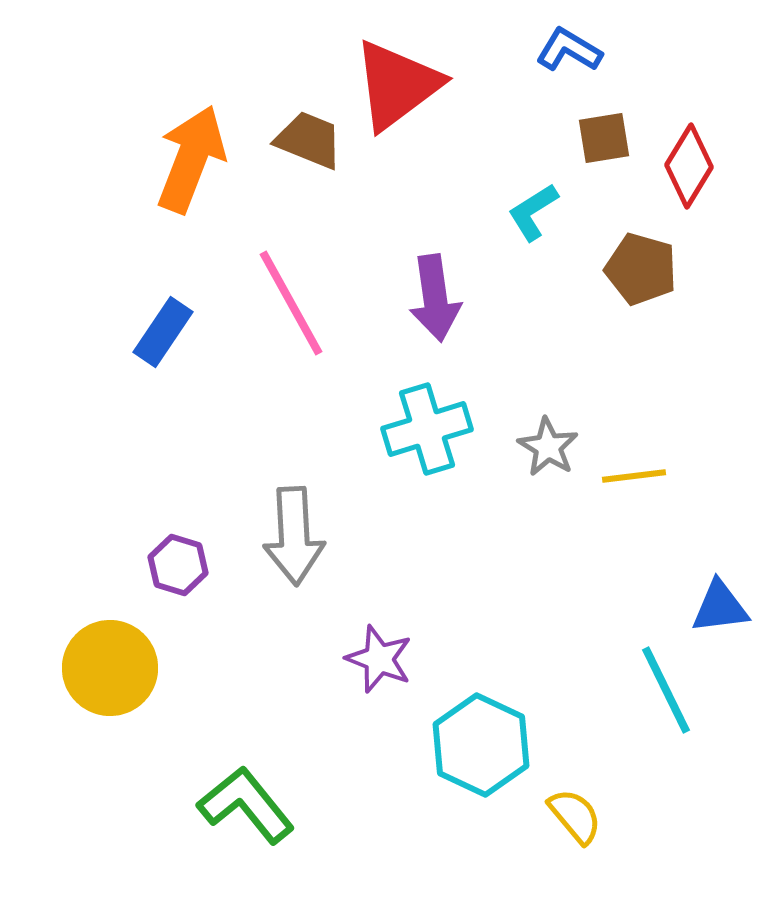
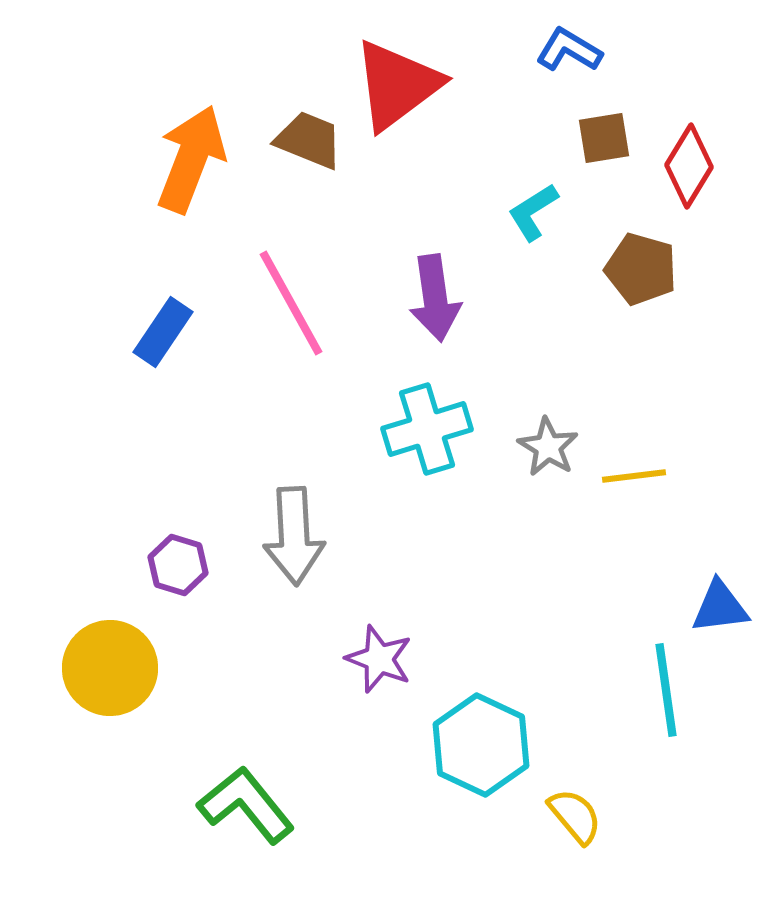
cyan line: rotated 18 degrees clockwise
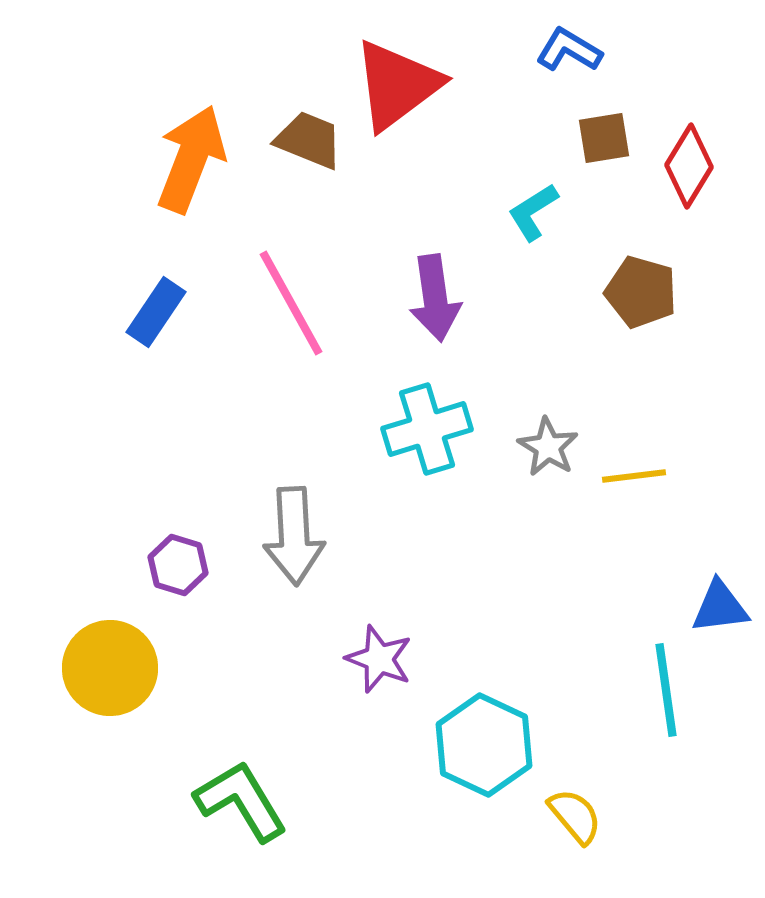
brown pentagon: moved 23 px down
blue rectangle: moved 7 px left, 20 px up
cyan hexagon: moved 3 px right
green L-shape: moved 5 px left, 4 px up; rotated 8 degrees clockwise
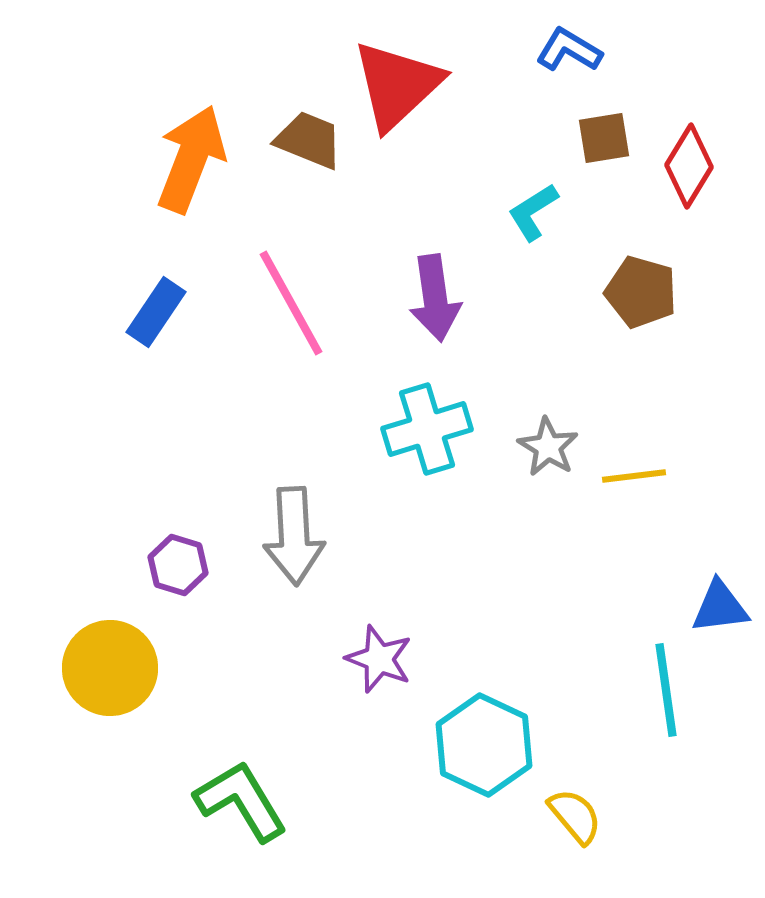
red triangle: rotated 6 degrees counterclockwise
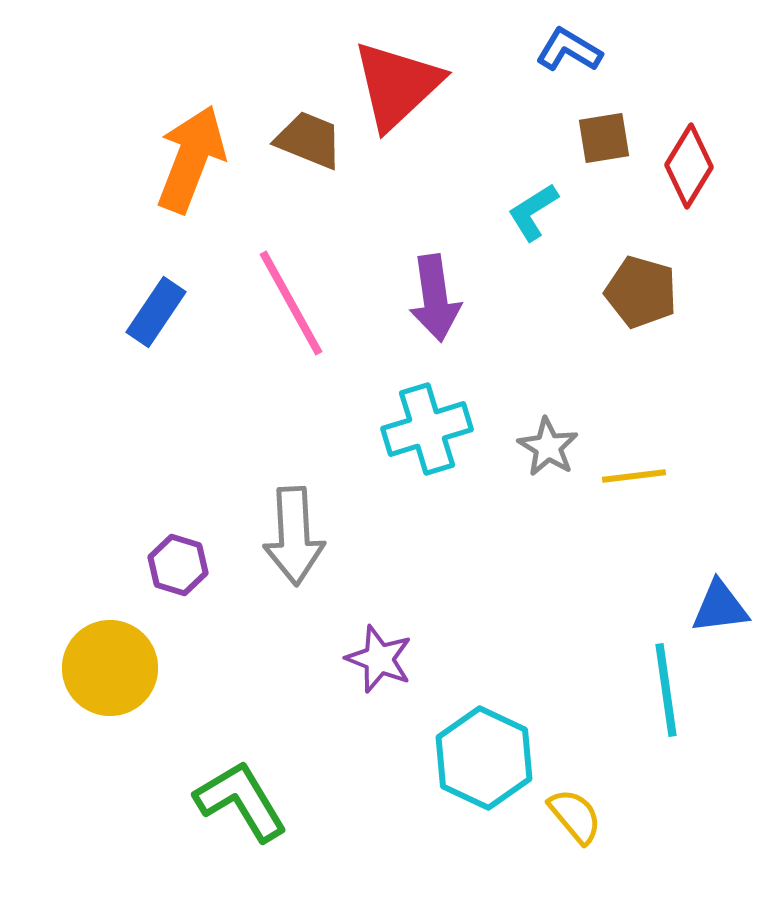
cyan hexagon: moved 13 px down
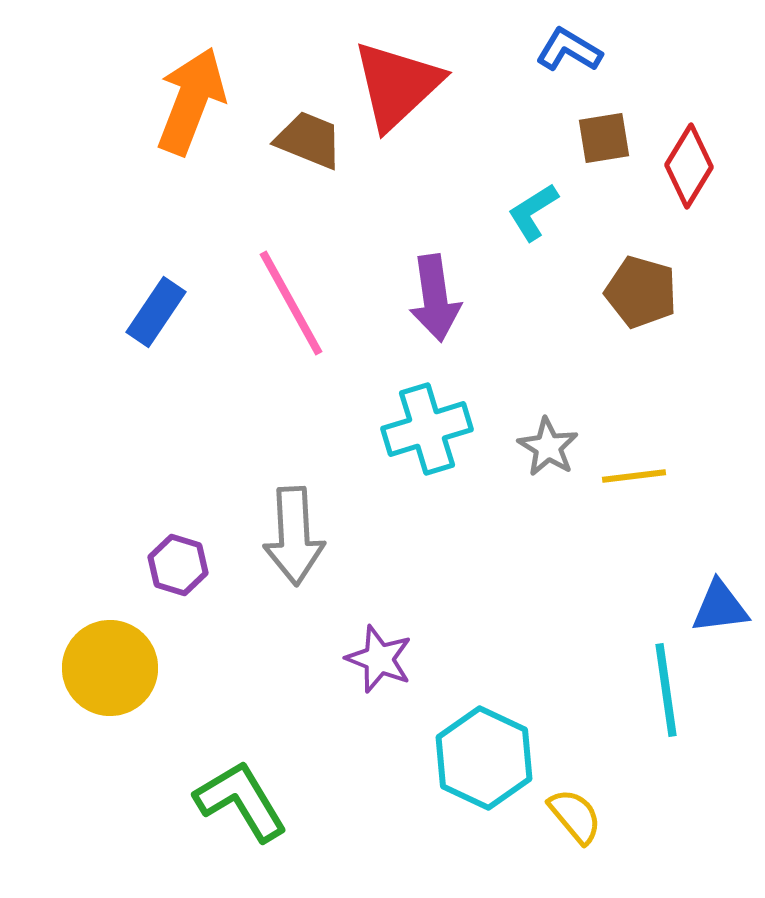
orange arrow: moved 58 px up
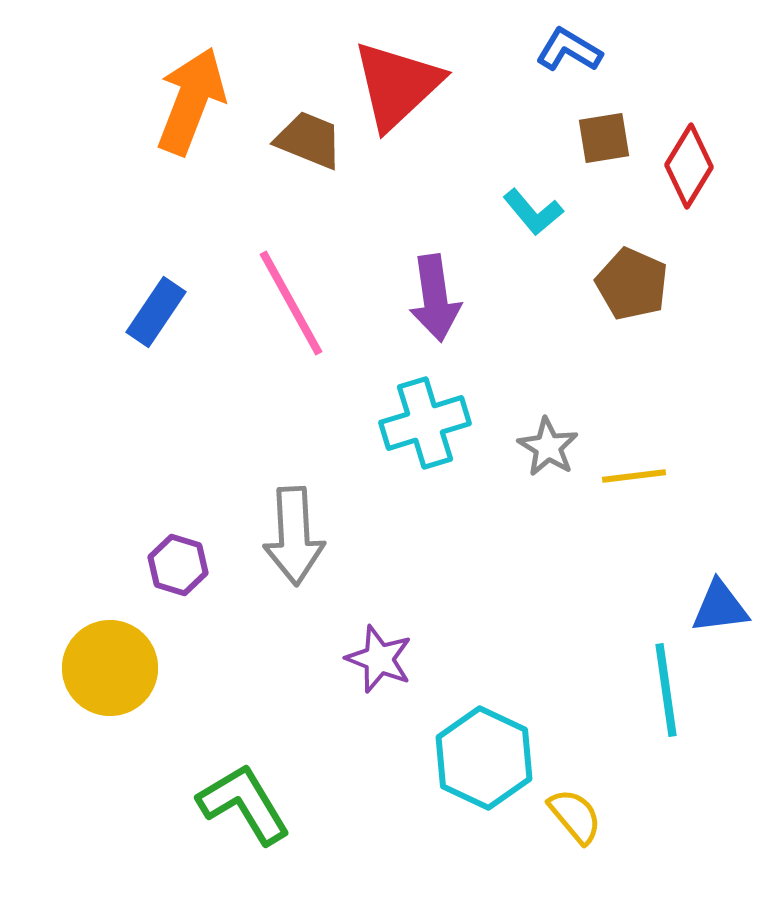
cyan L-shape: rotated 98 degrees counterclockwise
brown pentagon: moved 9 px left, 8 px up; rotated 8 degrees clockwise
cyan cross: moved 2 px left, 6 px up
green L-shape: moved 3 px right, 3 px down
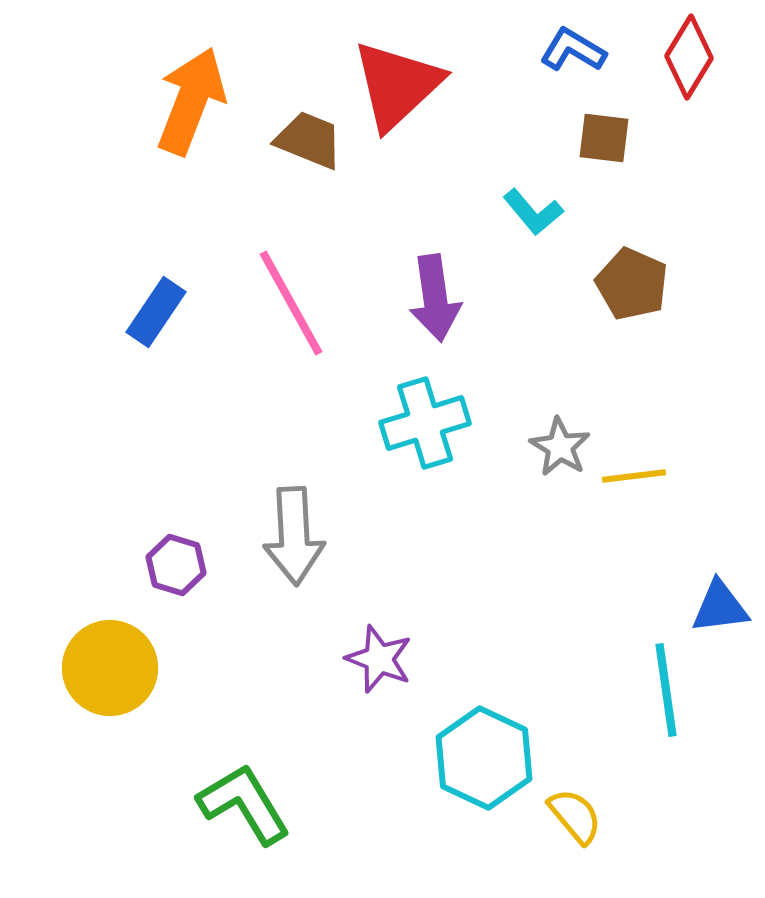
blue L-shape: moved 4 px right
brown square: rotated 16 degrees clockwise
red diamond: moved 109 px up
gray star: moved 12 px right
purple hexagon: moved 2 px left
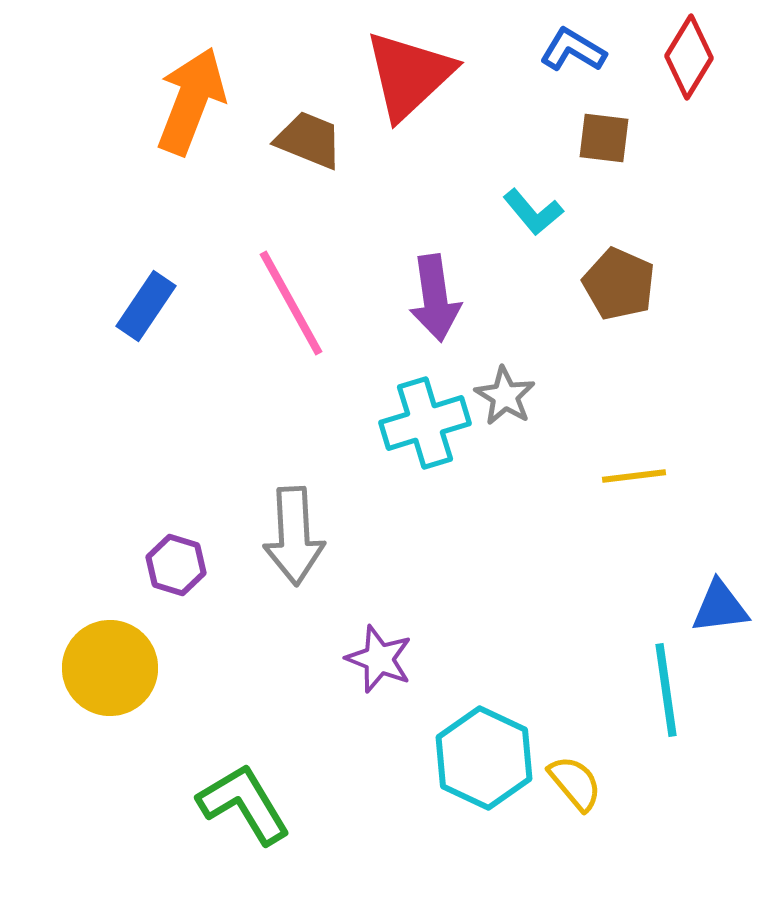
red triangle: moved 12 px right, 10 px up
brown pentagon: moved 13 px left
blue rectangle: moved 10 px left, 6 px up
gray star: moved 55 px left, 51 px up
yellow semicircle: moved 33 px up
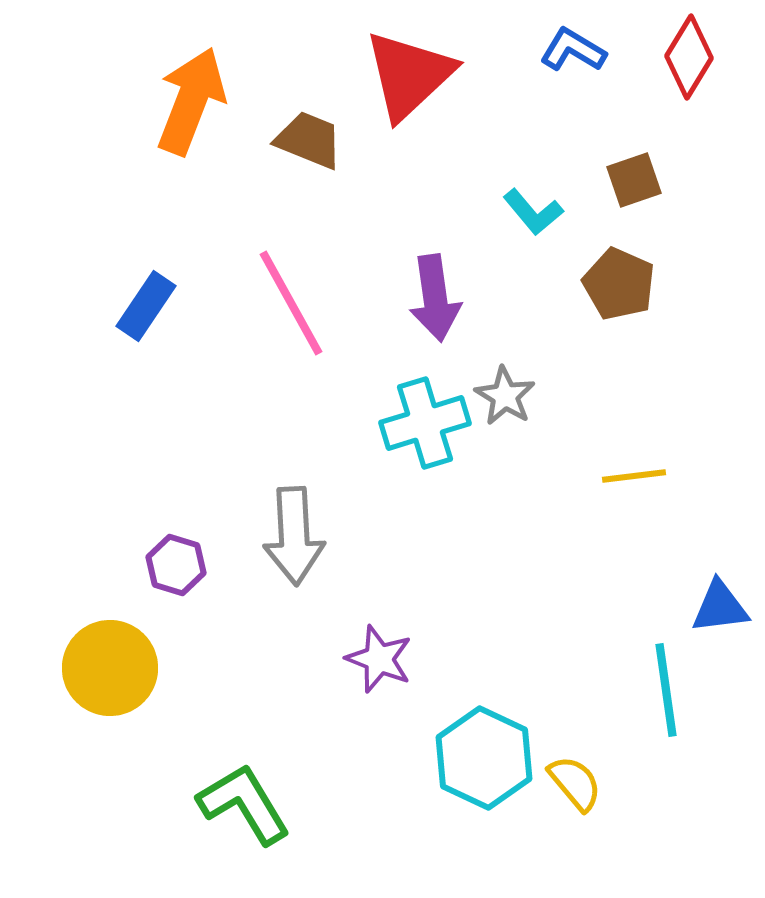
brown square: moved 30 px right, 42 px down; rotated 26 degrees counterclockwise
